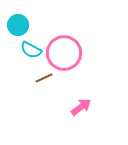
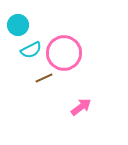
cyan semicircle: rotated 55 degrees counterclockwise
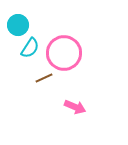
cyan semicircle: moved 1 px left, 2 px up; rotated 30 degrees counterclockwise
pink arrow: moved 6 px left; rotated 60 degrees clockwise
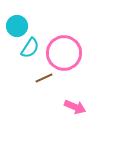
cyan circle: moved 1 px left, 1 px down
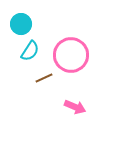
cyan circle: moved 4 px right, 2 px up
cyan semicircle: moved 3 px down
pink circle: moved 7 px right, 2 px down
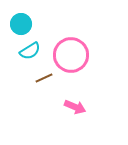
cyan semicircle: rotated 25 degrees clockwise
